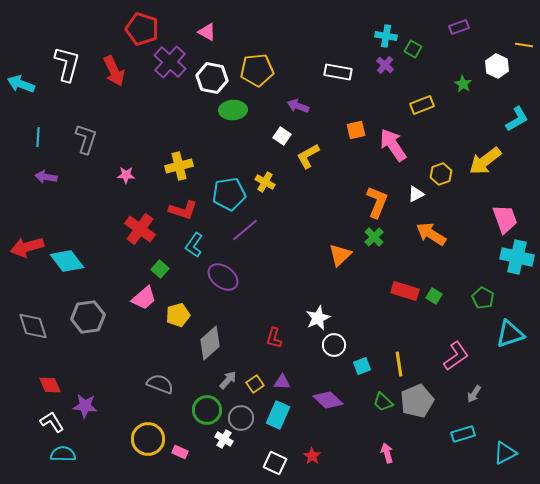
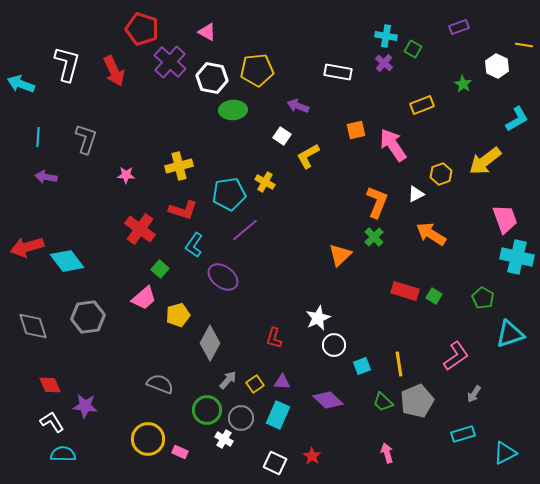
purple cross at (385, 65): moved 1 px left, 2 px up
gray diamond at (210, 343): rotated 20 degrees counterclockwise
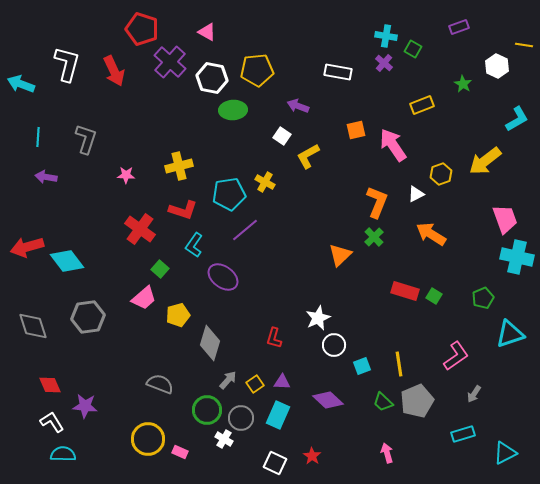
green pentagon at (483, 298): rotated 20 degrees clockwise
gray diamond at (210, 343): rotated 12 degrees counterclockwise
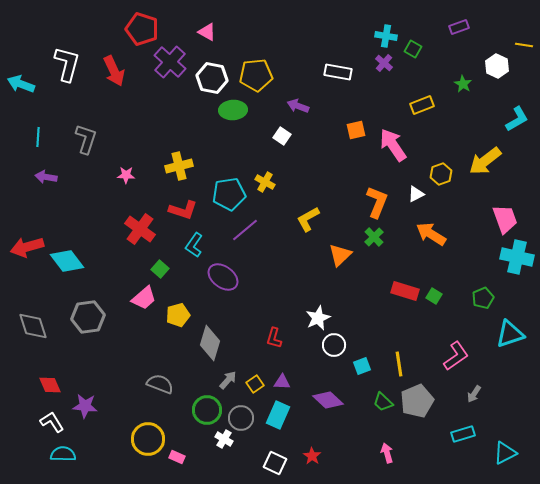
yellow pentagon at (257, 70): moved 1 px left, 5 px down
yellow L-shape at (308, 156): moved 63 px down
pink rectangle at (180, 452): moved 3 px left, 5 px down
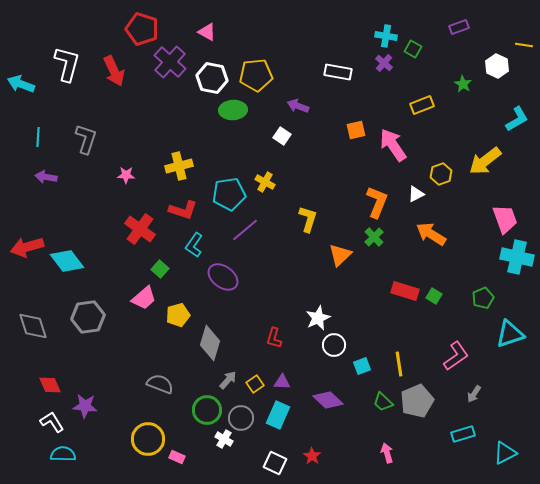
yellow L-shape at (308, 219): rotated 136 degrees clockwise
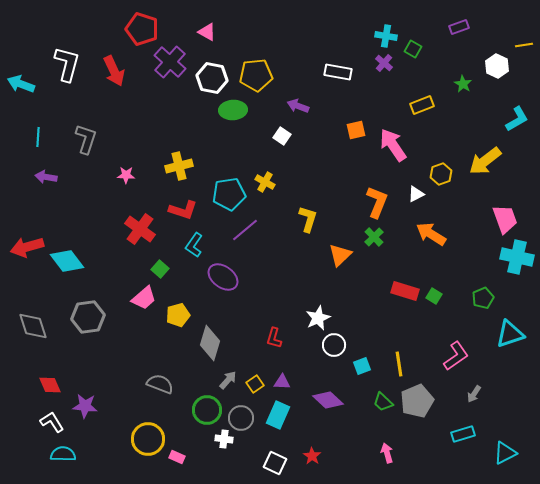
yellow line at (524, 45): rotated 18 degrees counterclockwise
white cross at (224, 439): rotated 24 degrees counterclockwise
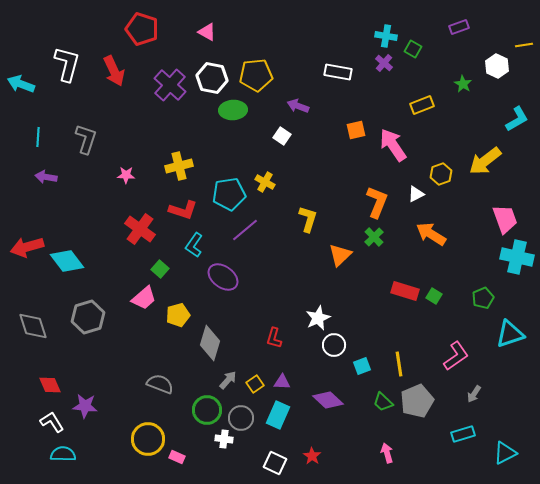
purple cross at (170, 62): moved 23 px down
gray hexagon at (88, 317): rotated 8 degrees counterclockwise
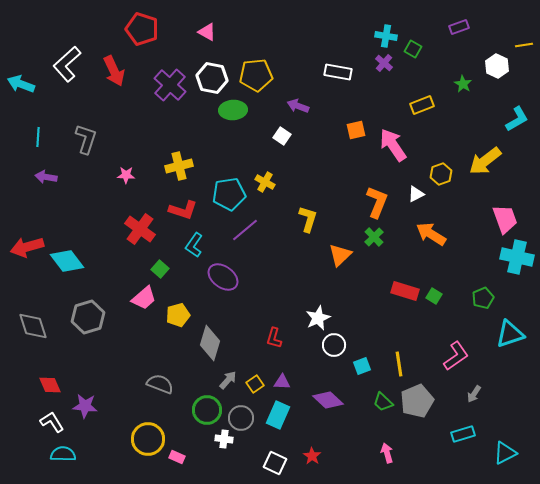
white L-shape at (67, 64): rotated 147 degrees counterclockwise
